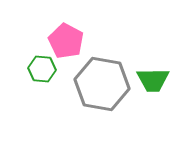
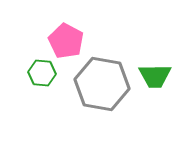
green hexagon: moved 4 px down
green trapezoid: moved 2 px right, 4 px up
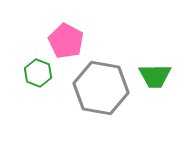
green hexagon: moved 4 px left; rotated 16 degrees clockwise
gray hexagon: moved 1 px left, 4 px down
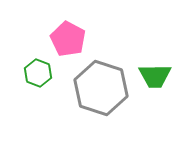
pink pentagon: moved 2 px right, 2 px up
gray hexagon: rotated 8 degrees clockwise
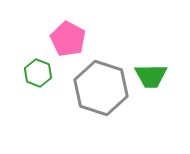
green trapezoid: moved 4 px left
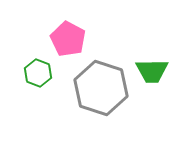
green trapezoid: moved 1 px right, 5 px up
